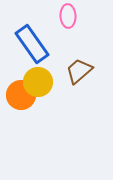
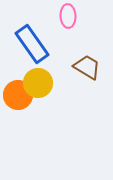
brown trapezoid: moved 8 px right, 4 px up; rotated 72 degrees clockwise
yellow circle: moved 1 px down
orange circle: moved 3 px left
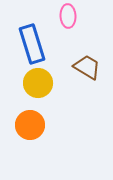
blue rectangle: rotated 18 degrees clockwise
orange circle: moved 12 px right, 30 px down
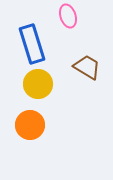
pink ellipse: rotated 15 degrees counterclockwise
yellow circle: moved 1 px down
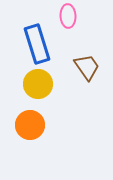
pink ellipse: rotated 15 degrees clockwise
blue rectangle: moved 5 px right
brown trapezoid: rotated 24 degrees clockwise
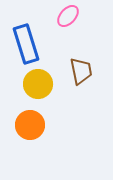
pink ellipse: rotated 45 degrees clockwise
blue rectangle: moved 11 px left
brown trapezoid: moved 6 px left, 4 px down; rotated 24 degrees clockwise
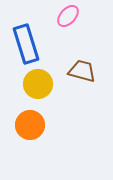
brown trapezoid: moved 1 px right; rotated 64 degrees counterclockwise
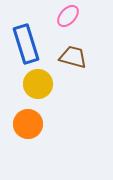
brown trapezoid: moved 9 px left, 14 px up
orange circle: moved 2 px left, 1 px up
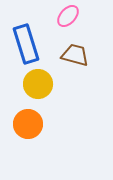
brown trapezoid: moved 2 px right, 2 px up
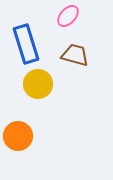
orange circle: moved 10 px left, 12 px down
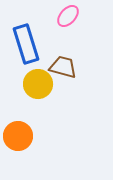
brown trapezoid: moved 12 px left, 12 px down
